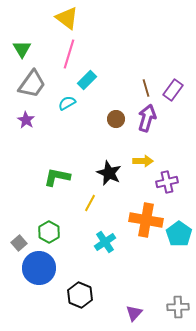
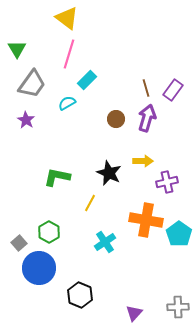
green triangle: moved 5 px left
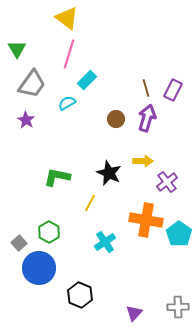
purple rectangle: rotated 10 degrees counterclockwise
purple cross: rotated 25 degrees counterclockwise
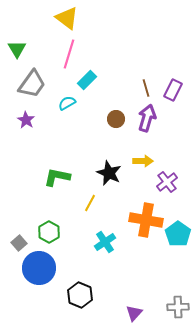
cyan pentagon: moved 1 px left
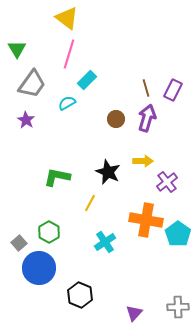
black star: moved 1 px left, 1 px up
